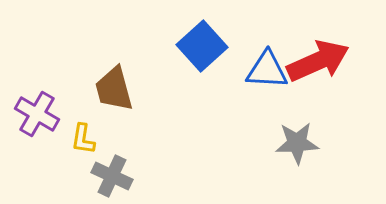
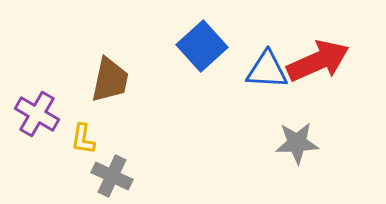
brown trapezoid: moved 4 px left, 9 px up; rotated 153 degrees counterclockwise
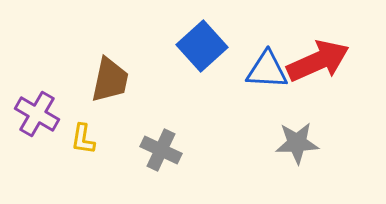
gray cross: moved 49 px right, 26 px up
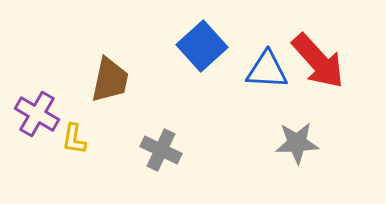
red arrow: rotated 72 degrees clockwise
yellow L-shape: moved 9 px left
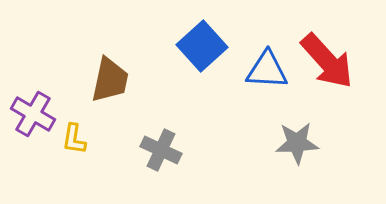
red arrow: moved 9 px right
purple cross: moved 4 px left
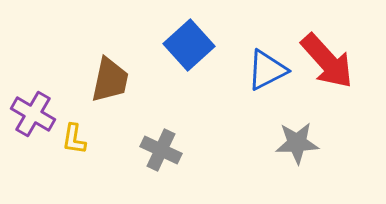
blue square: moved 13 px left, 1 px up
blue triangle: rotated 30 degrees counterclockwise
